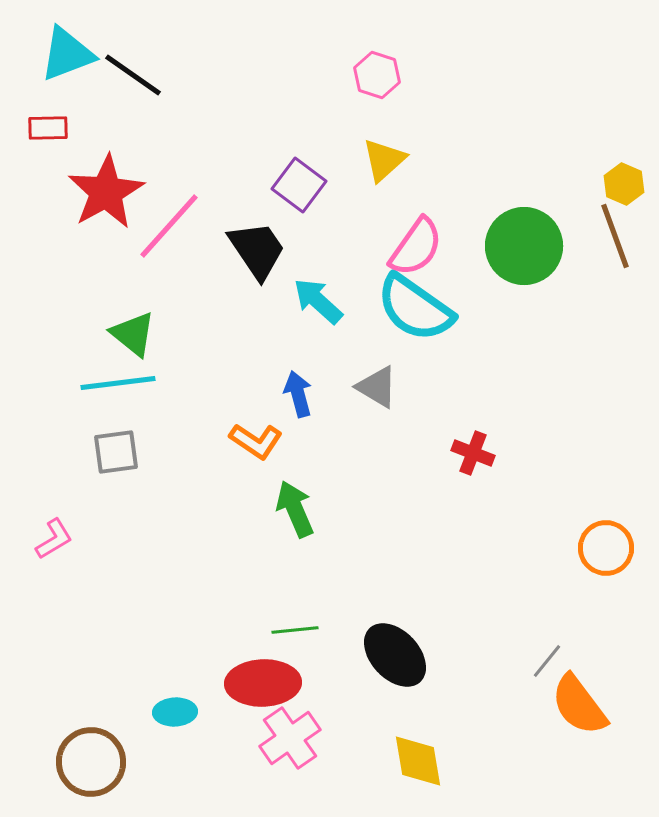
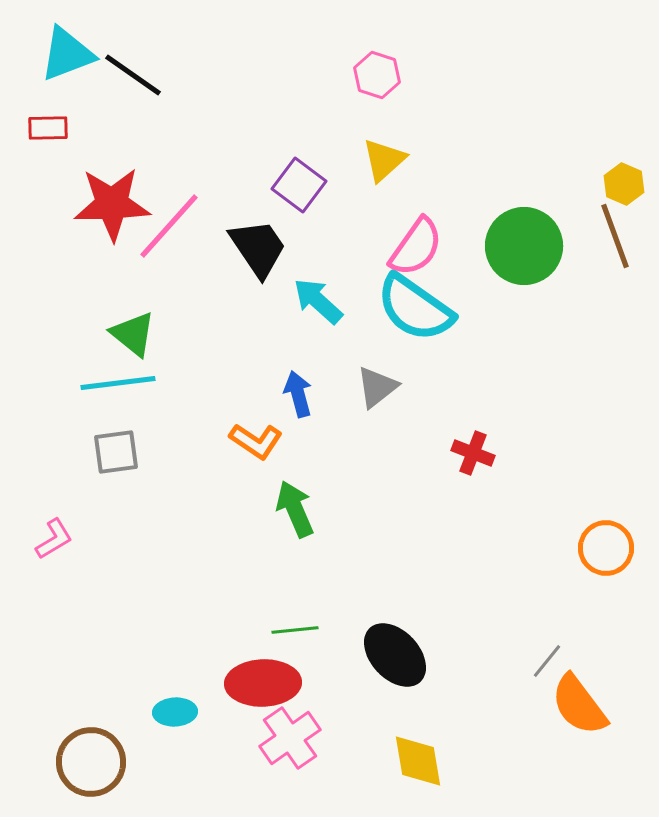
red star: moved 6 px right, 12 px down; rotated 28 degrees clockwise
black trapezoid: moved 1 px right, 2 px up
gray triangle: rotated 51 degrees clockwise
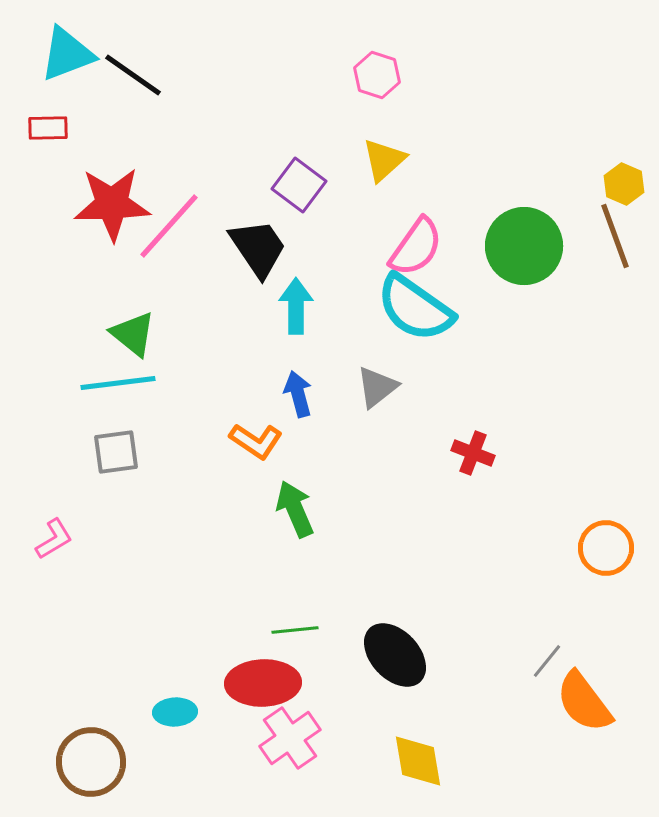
cyan arrow: moved 22 px left, 5 px down; rotated 48 degrees clockwise
orange semicircle: moved 5 px right, 3 px up
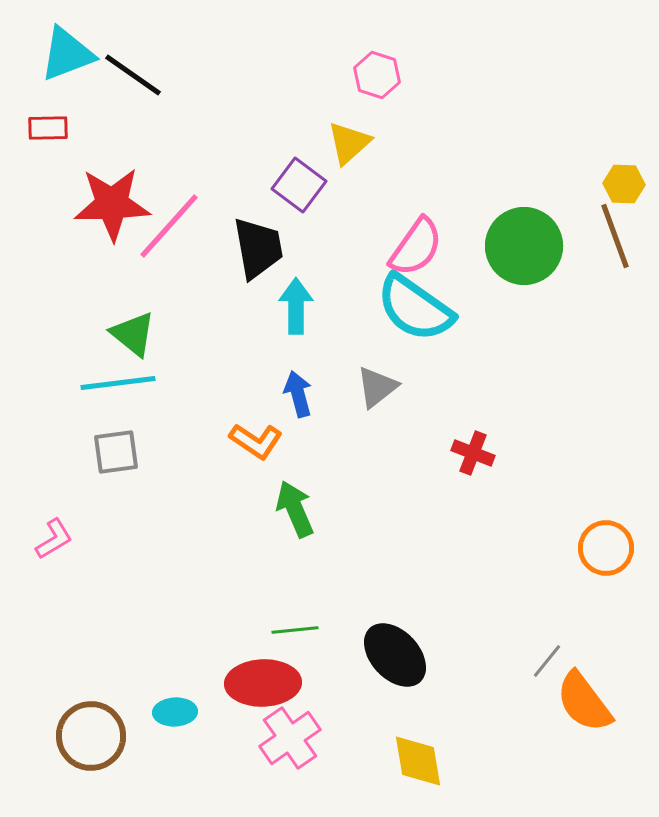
yellow triangle: moved 35 px left, 17 px up
yellow hexagon: rotated 21 degrees counterclockwise
black trapezoid: rotated 24 degrees clockwise
brown circle: moved 26 px up
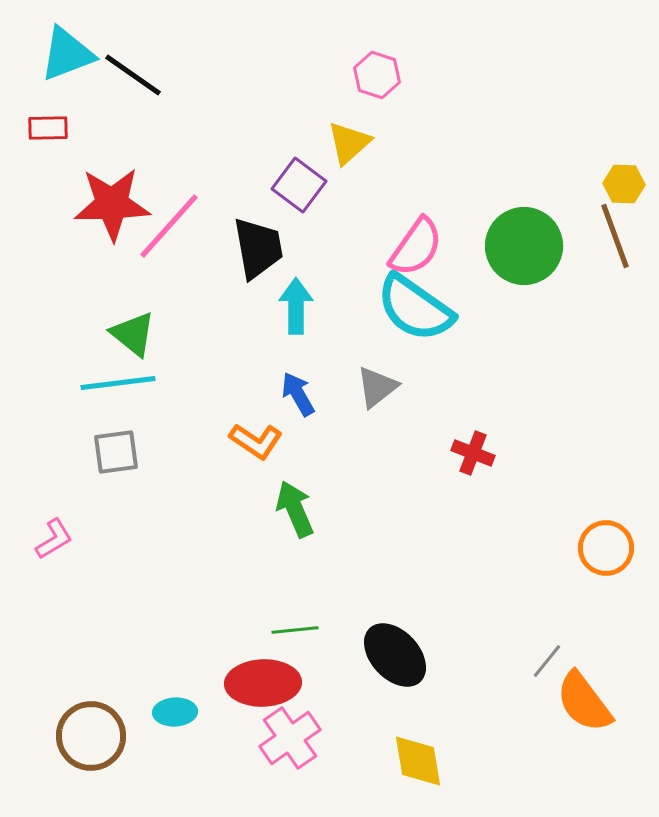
blue arrow: rotated 15 degrees counterclockwise
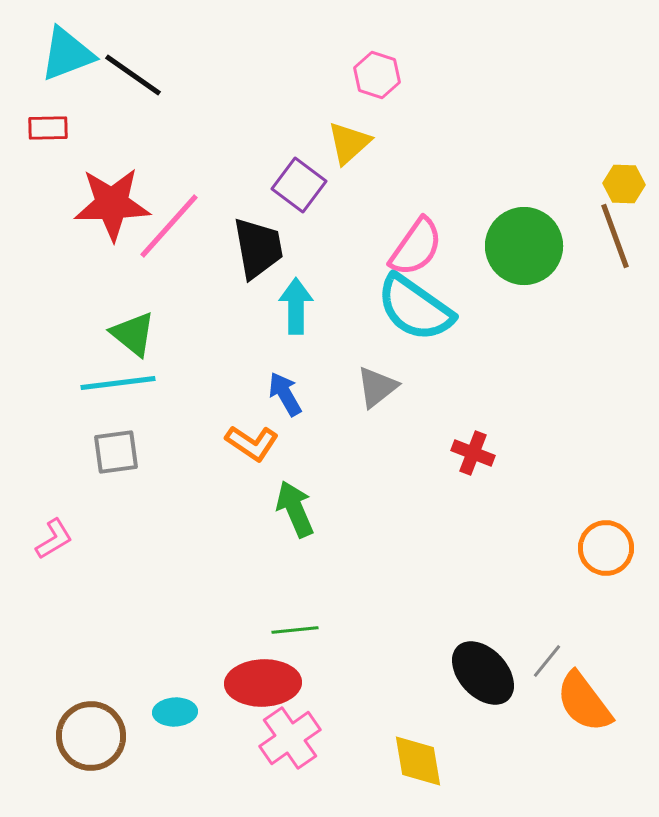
blue arrow: moved 13 px left
orange L-shape: moved 4 px left, 2 px down
black ellipse: moved 88 px right, 18 px down
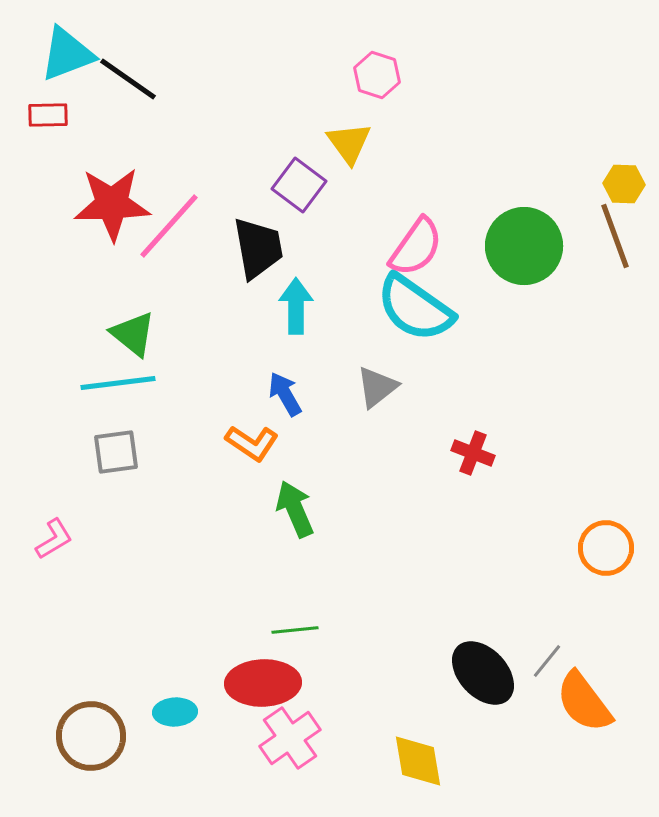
black line: moved 5 px left, 4 px down
red rectangle: moved 13 px up
yellow triangle: rotated 24 degrees counterclockwise
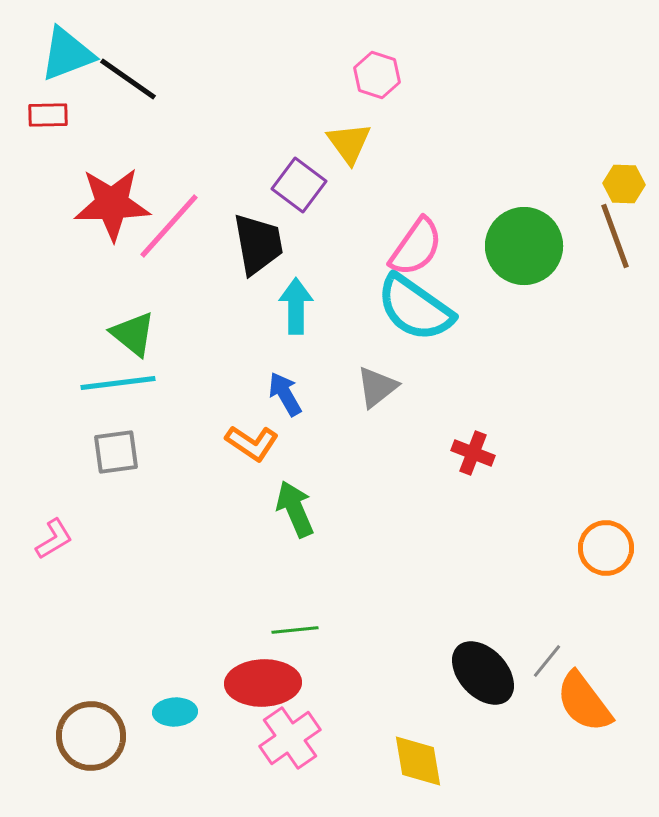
black trapezoid: moved 4 px up
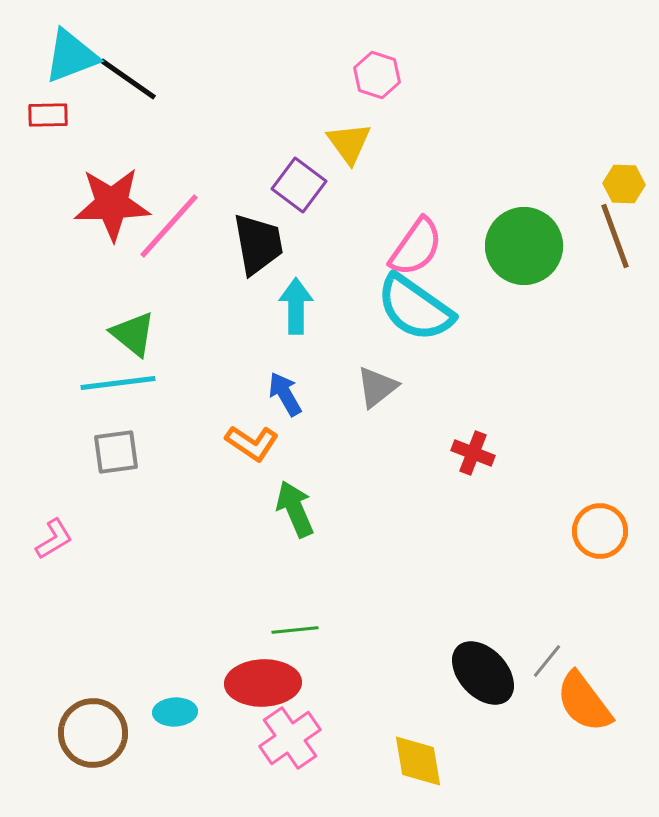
cyan triangle: moved 4 px right, 2 px down
orange circle: moved 6 px left, 17 px up
brown circle: moved 2 px right, 3 px up
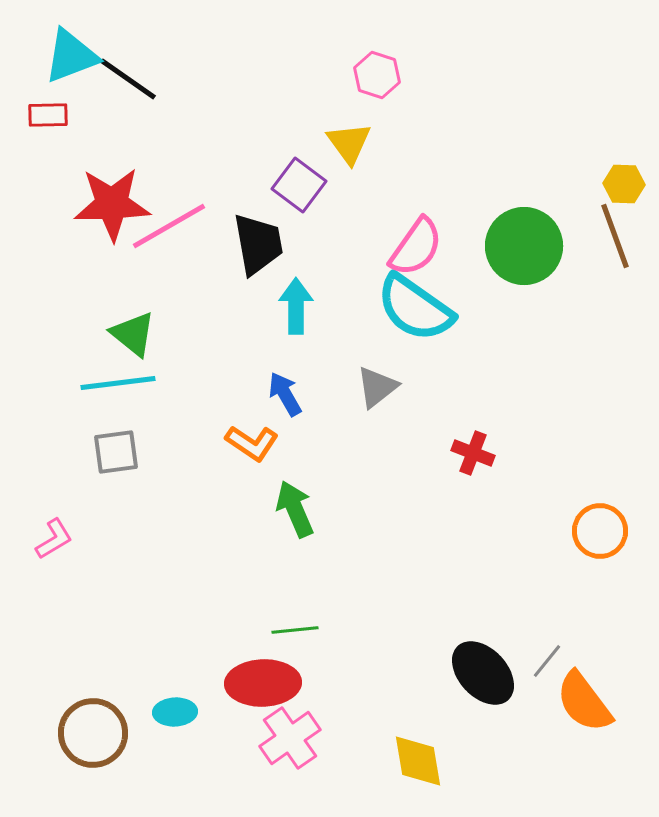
pink line: rotated 18 degrees clockwise
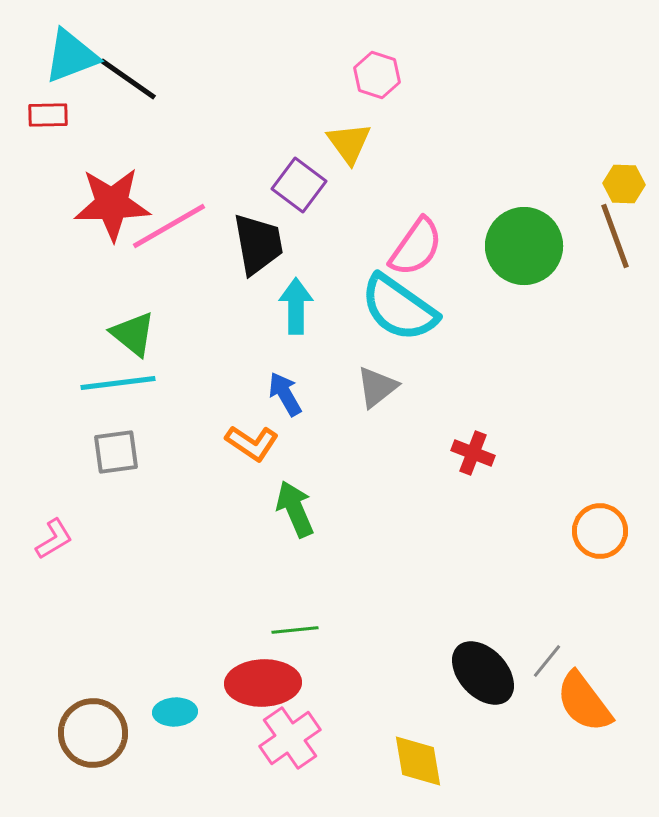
cyan semicircle: moved 16 px left
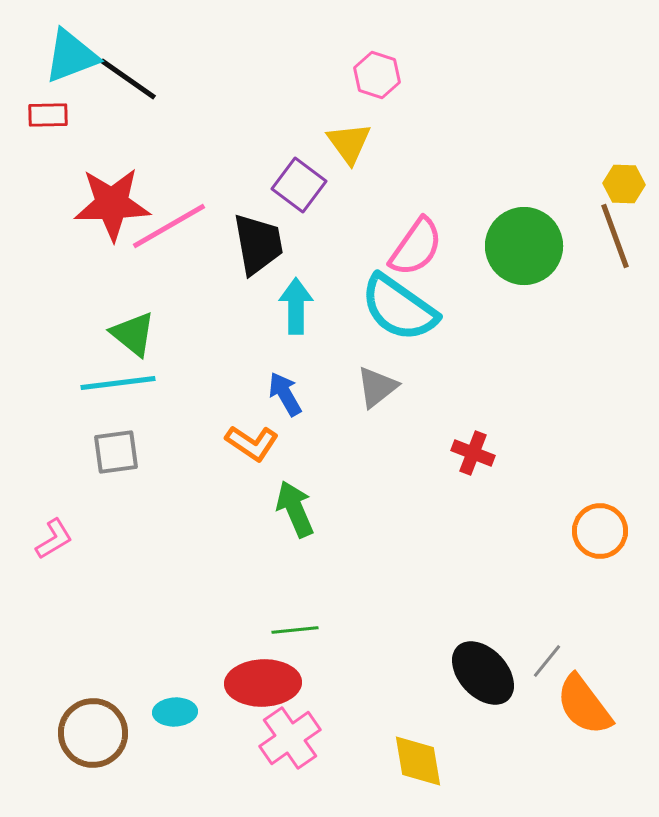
orange semicircle: moved 3 px down
